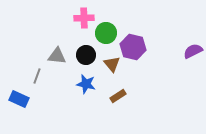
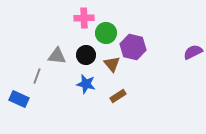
purple semicircle: moved 1 px down
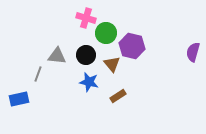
pink cross: moved 2 px right; rotated 18 degrees clockwise
purple hexagon: moved 1 px left, 1 px up
purple semicircle: rotated 48 degrees counterclockwise
gray line: moved 1 px right, 2 px up
blue star: moved 3 px right, 2 px up
blue rectangle: rotated 36 degrees counterclockwise
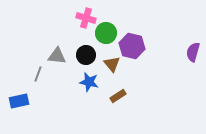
blue rectangle: moved 2 px down
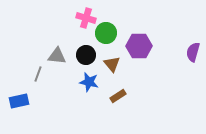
purple hexagon: moved 7 px right; rotated 15 degrees counterclockwise
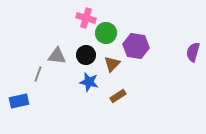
purple hexagon: moved 3 px left; rotated 10 degrees clockwise
brown triangle: rotated 24 degrees clockwise
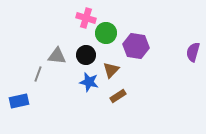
brown triangle: moved 1 px left, 6 px down
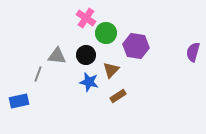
pink cross: rotated 18 degrees clockwise
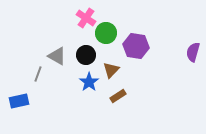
gray triangle: rotated 24 degrees clockwise
blue star: rotated 24 degrees clockwise
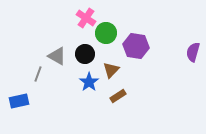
black circle: moved 1 px left, 1 px up
